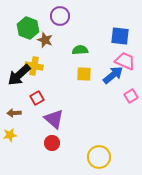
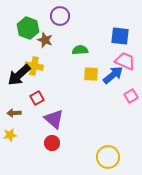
yellow square: moved 7 px right
yellow circle: moved 9 px right
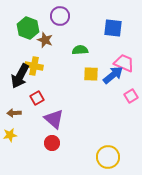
blue square: moved 7 px left, 8 px up
pink trapezoid: moved 1 px left, 2 px down
black arrow: moved 1 px right, 1 px down; rotated 20 degrees counterclockwise
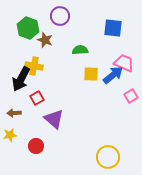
black arrow: moved 1 px right, 3 px down
red circle: moved 16 px left, 3 px down
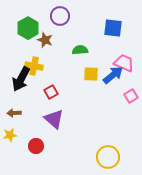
green hexagon: rotated 10 degrees clockwise
red square: moved 14 px right, 6 px up
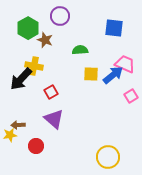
blue square: moved 1 px right
pink trapezoid: moved 1 px right, 1 px down
black arrow: rotated 15 degrees clockwise
brown arrow: moved 4 px right, 12 px down
